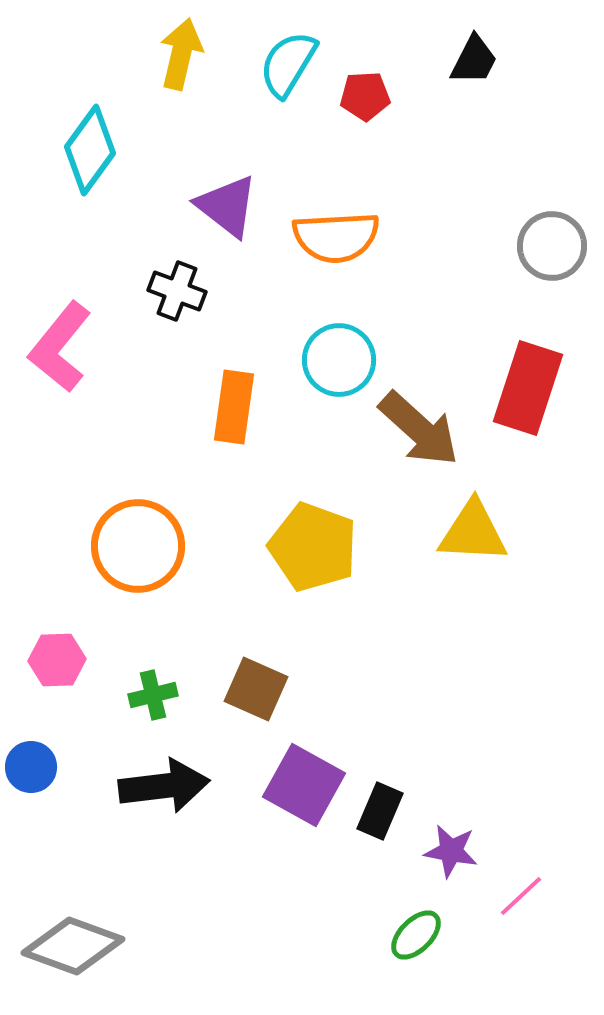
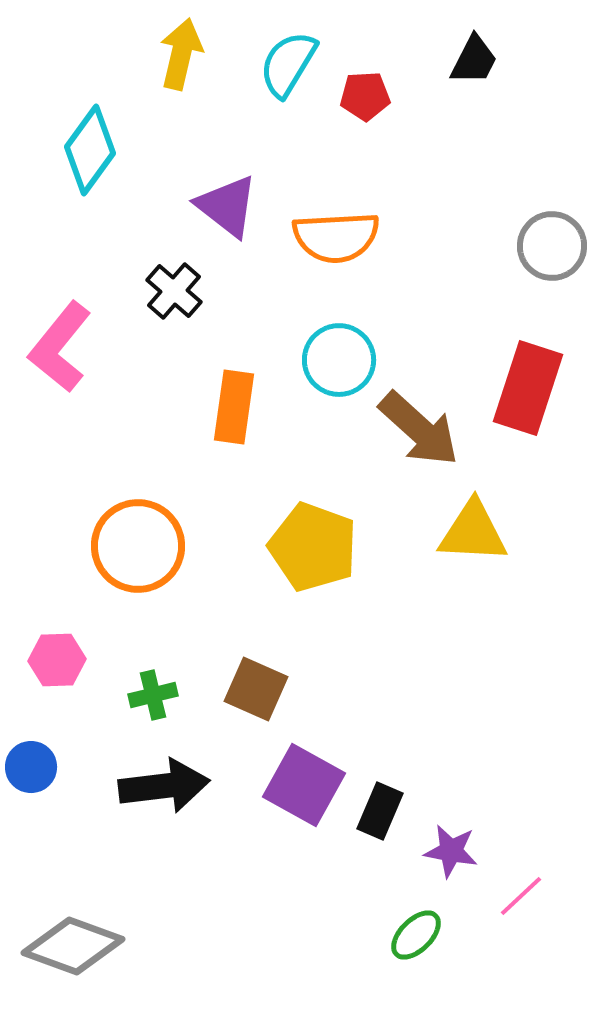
black cross: moved 3 px left; rotated 20 degrees clockwise
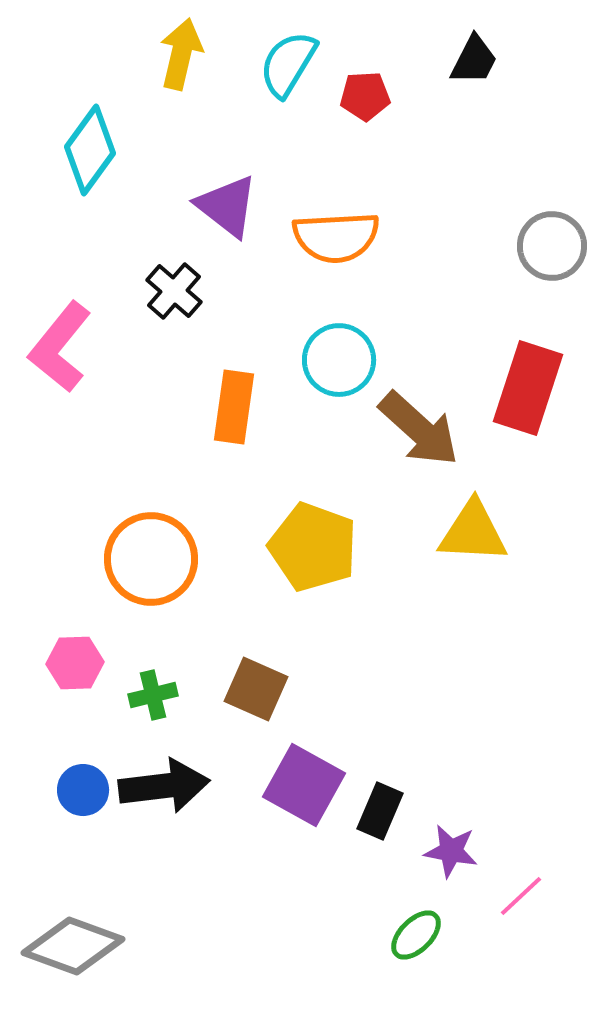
orange circle: moved 13 px right, 13 px down
pink hexagon: moved 18 px right, 3 px down
blue circle: moved 52 px right, 23 px down
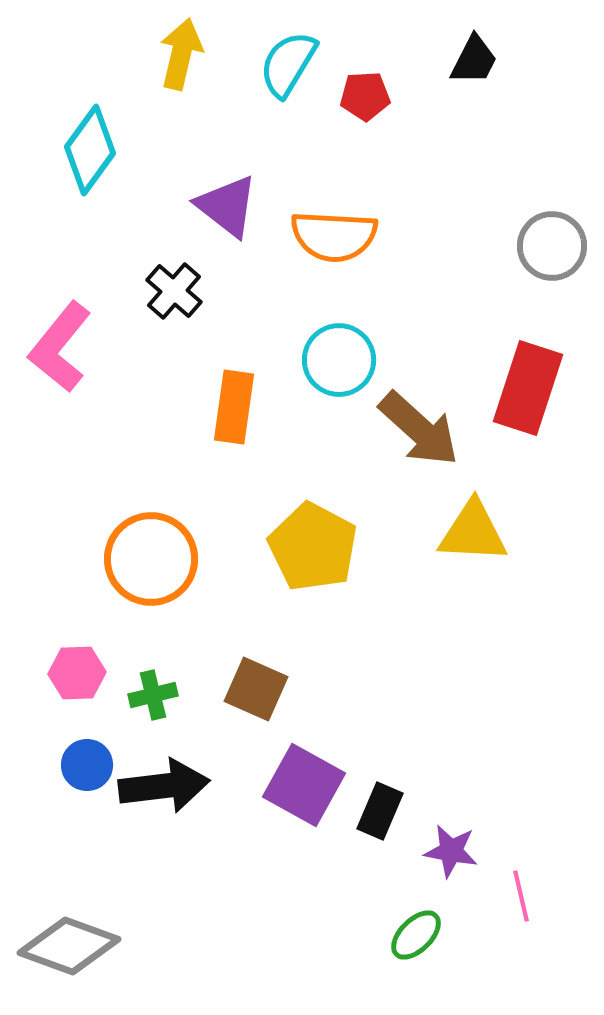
orange semicircle: moved 2 px left, 1 px up; rotated 6 degrees clockwise
yellow pentagon: rotated 8 degrees clockwise
pink hexagon: moved 2 px right, 10 px down
blue circle: moved 4 px right, 25 px up
pink line: rotated 60 degrees counterclockwise
gray diamond: moved 4 px left
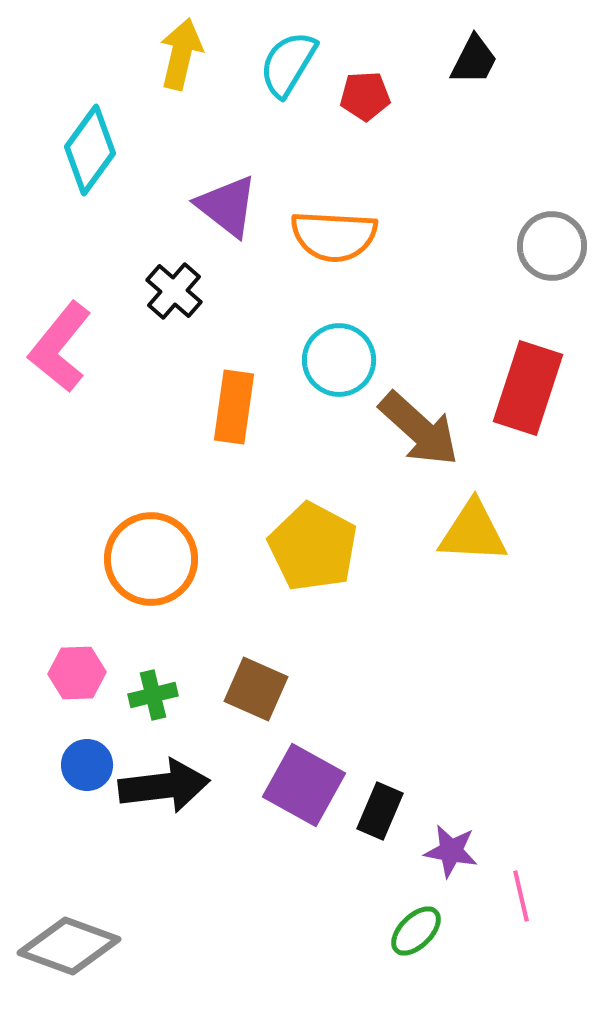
green ellipse: moved 4 px up
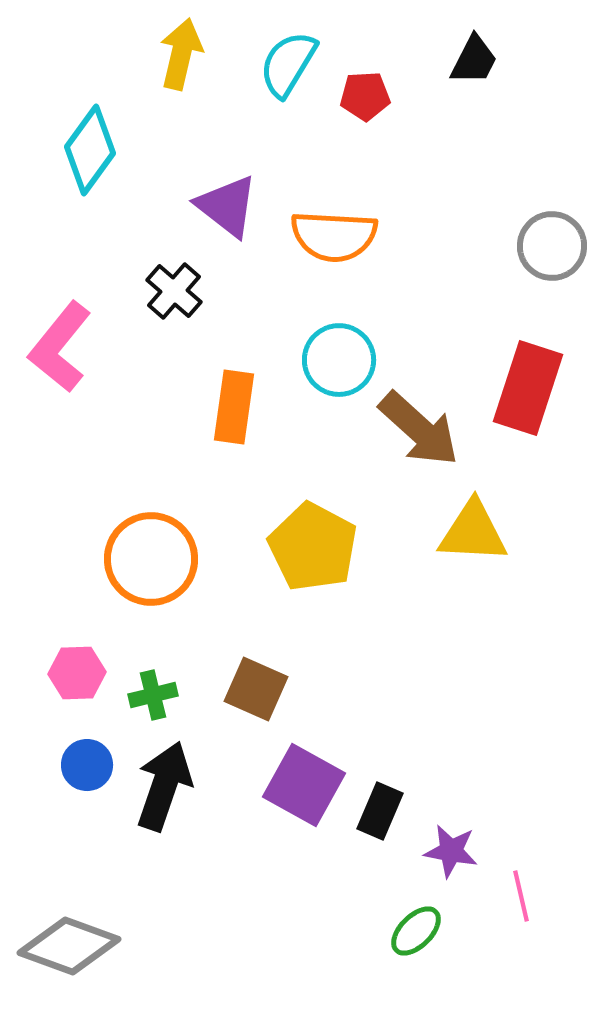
black arrow: rotated 64 degrees counterclockwise
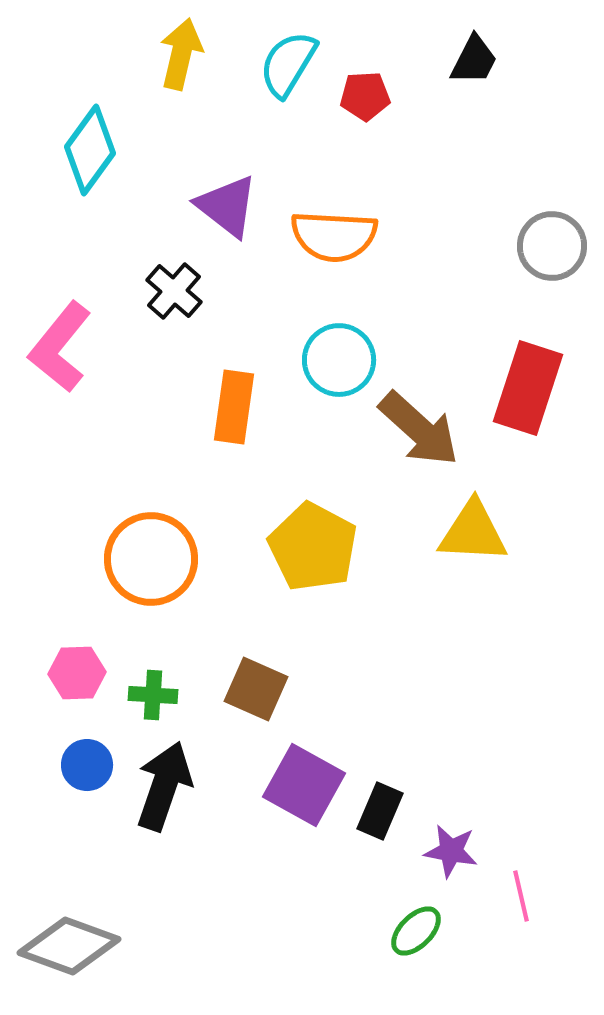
green cross: rotated 18 degrees clockwise
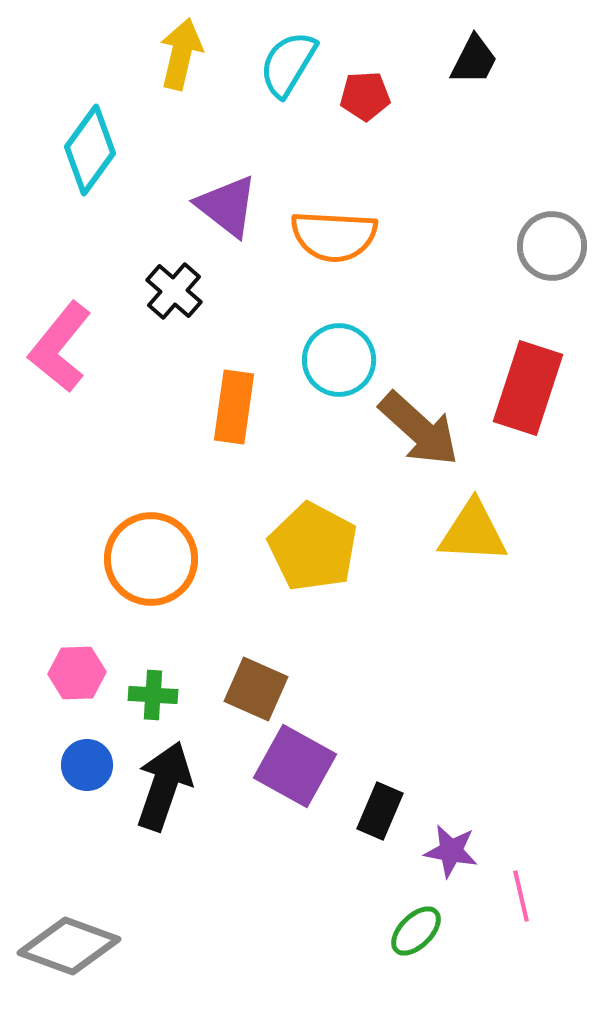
purple square: moved 9 px left, 19 px up
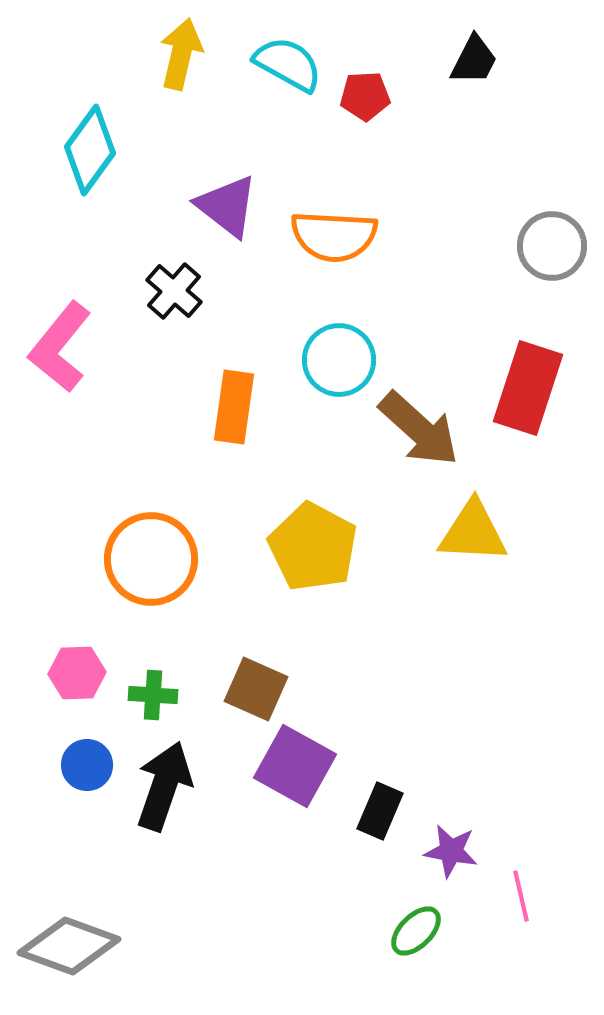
cyan semicircle: rotated 88 degrees clockwise
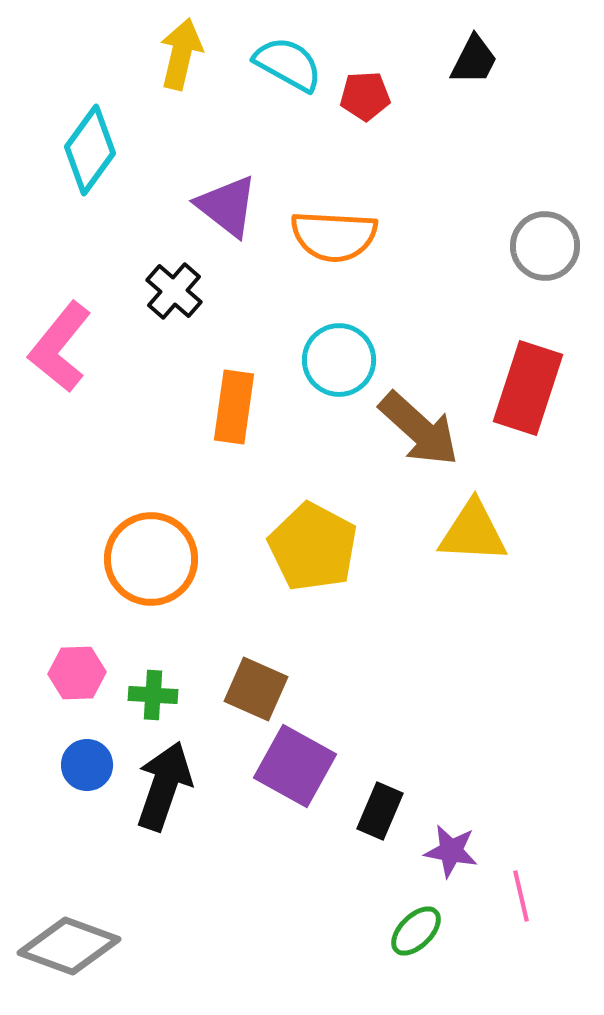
gray circle: moved 7 px left
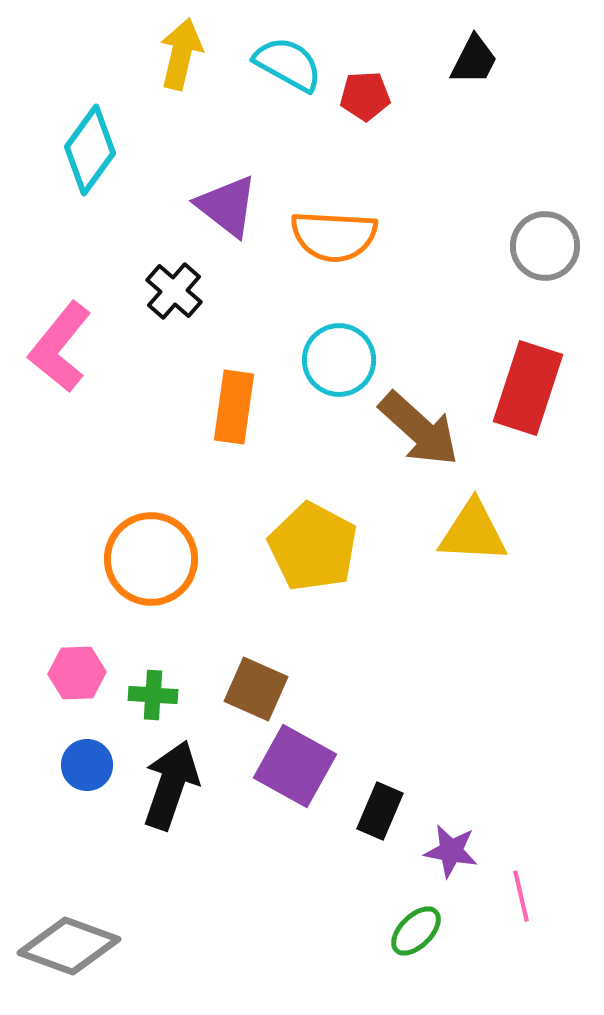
black arrow: moved 7 px right, 1 px up
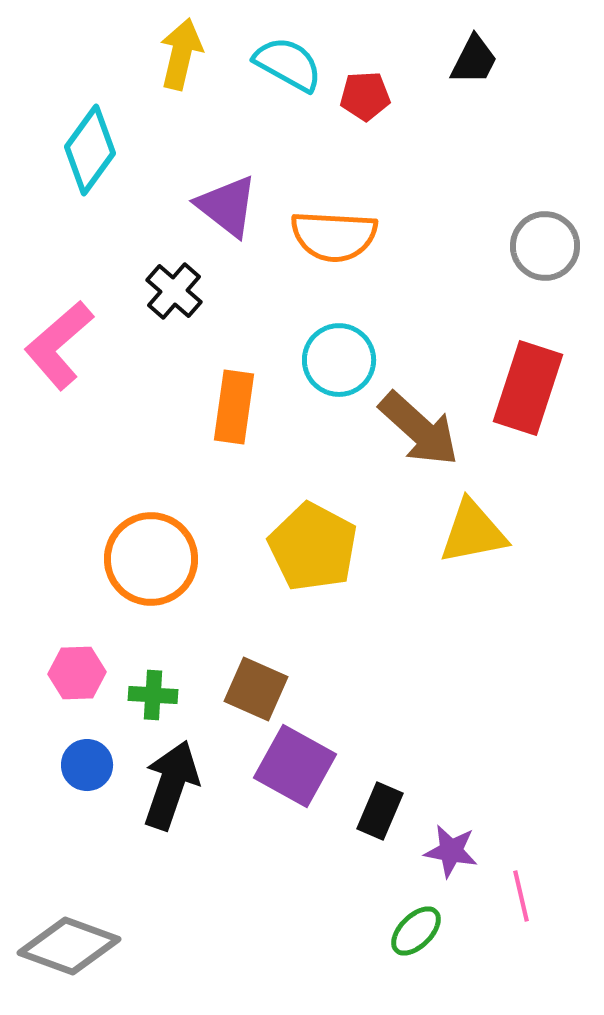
pink L-shape: moved 1 px left, 2 px up; rotated 10 degrees clockwise
yellow triangle: rotated 14 degrees counterclockwise
